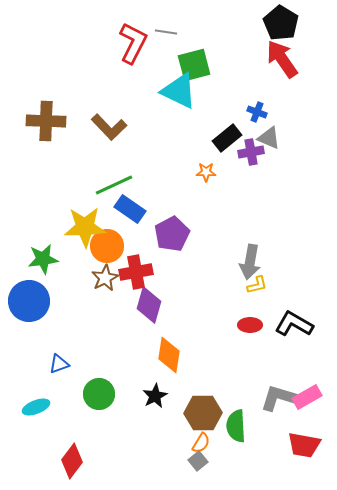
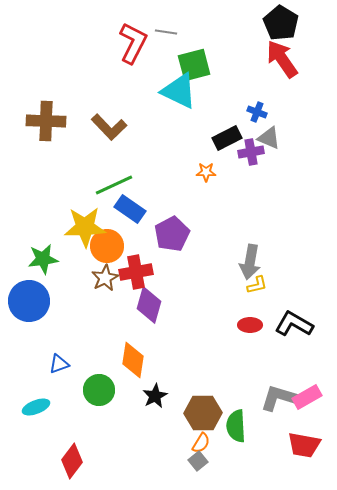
black rectangle: rotated 12 degrees clockwise
orange diamond: moved 36 px left, 5 px down
green circle: moved 4 px up
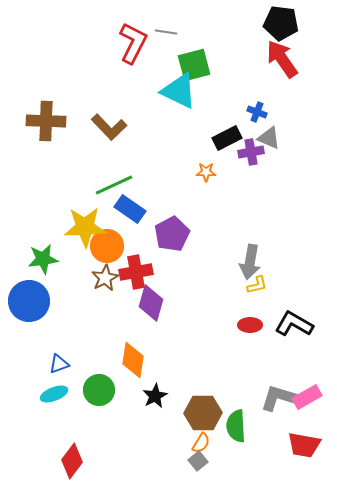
black pentagon: rotated 24 degrees counterclockwise
purple diamond: moved 2 px right, 2 px up
cyan ellipse: moved 18 px right, 13 px up
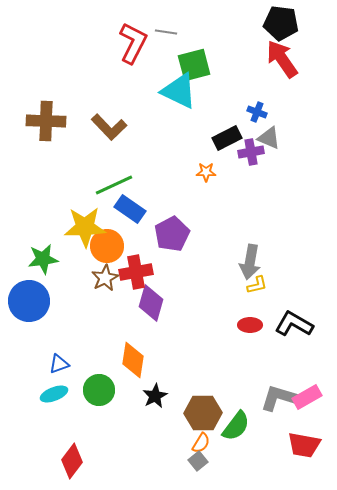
green semicircle: rotated 140 degrees counterclockwise
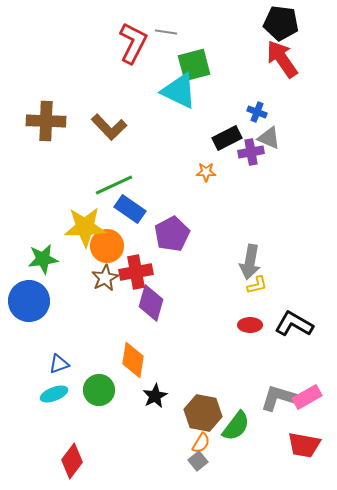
brown hexagon: rotated 12 degrees clockwise
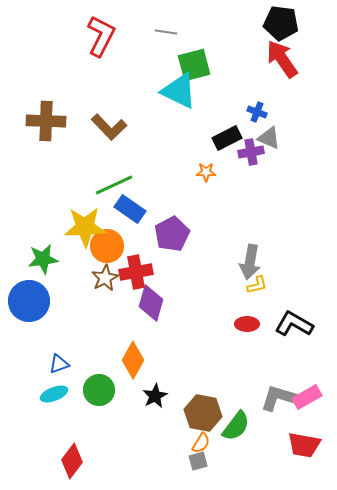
red L-shape: moved 32 px left, 7 px up
red ellipse: moved 3 px left, 1 px up
orange diamond: rotated 21 degrees clockwise
gray square: rotated 24 degrees clockwise
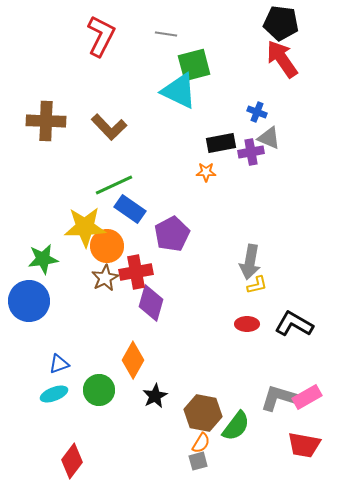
gray line: moved 2 px down
black rectangle: moved 6 px left, 5 px down; rotated 16 degrees clockwise
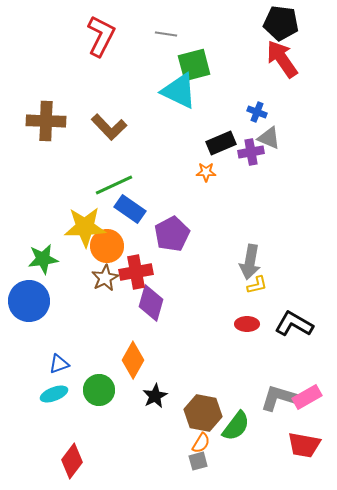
black rectangle: rotated 12 degrees counterclockwise
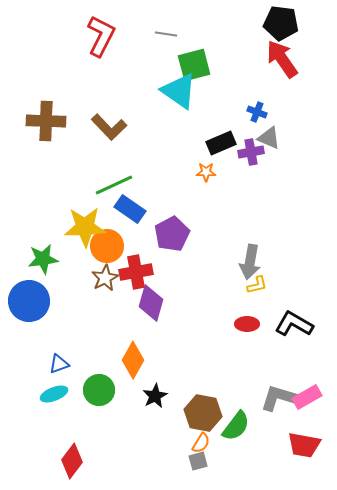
cyan triangle: rotated 9 degrees clockwise
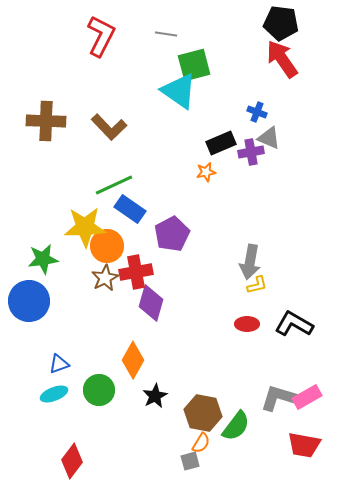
orange star: rotated 12 degrees counterclockwise
gray square: moved 8 px left
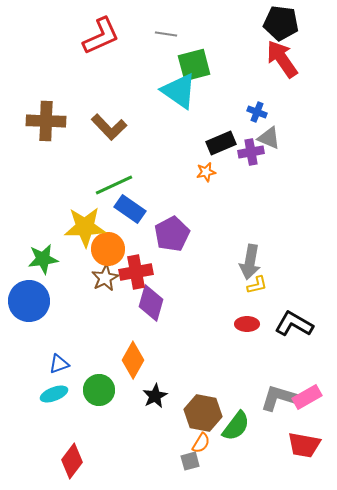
red L-shape: rotated 39 degrees clockwise
orange circle: moved 1 px right, 3 px down
